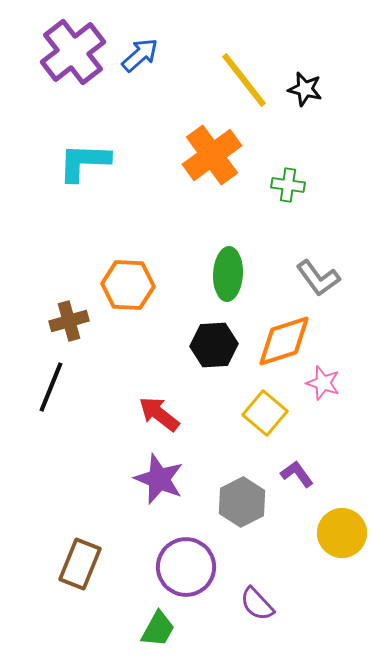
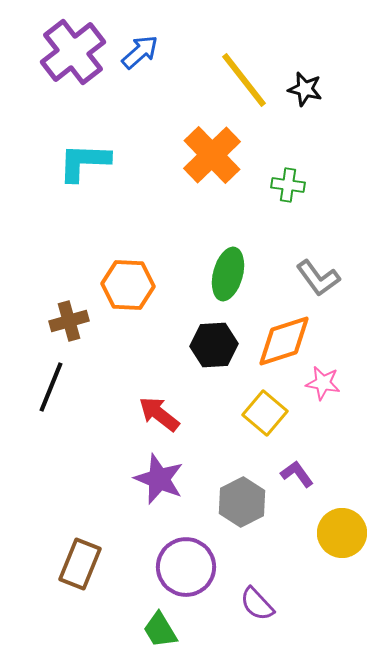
blue arrow: moved 3 px up
orange cross: rotated 8 degrees counterclockwise
green ellipse: rotated 12 degrees clockwise
pink star: rotated 8 degrees counterclockwise
green trapezoid: moved 2 px right, 1 px down; rotated 120 degrees clockwise
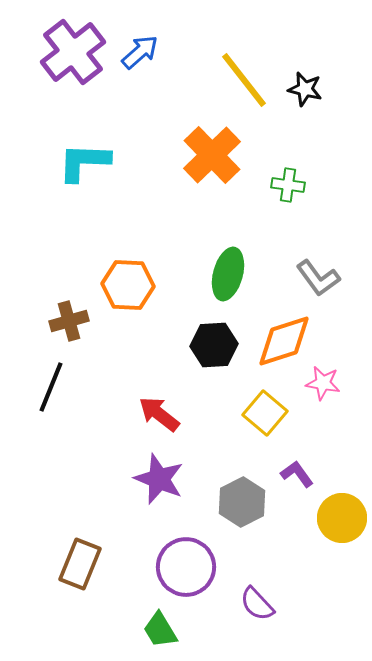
yellow circle: moved 15 px up
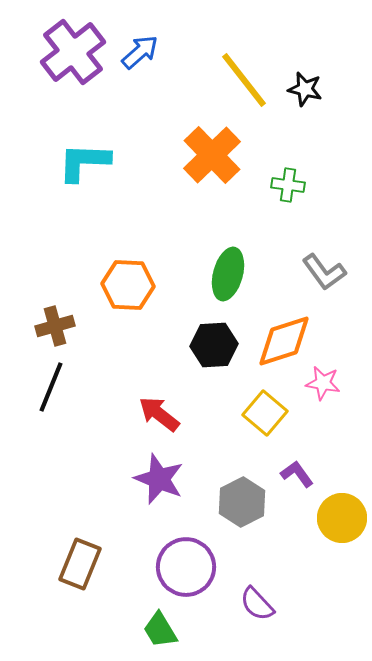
gray L-shape: moved 6 px right, 6 px up
brown cross: moved 14 px left, 5 px down
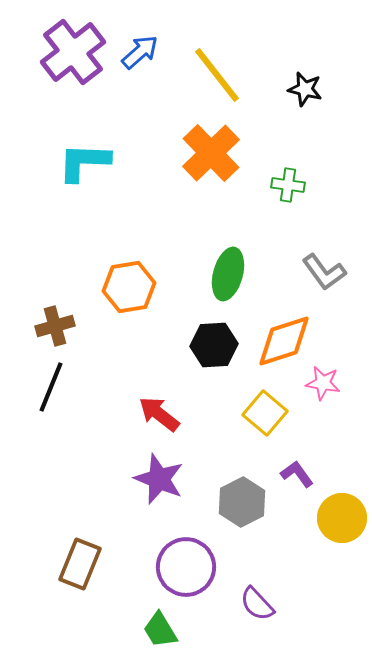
yellow line: moved 27 px left, 5 px up
orange cross: moved 1 px left, 2 px up
orange hexagon: moved 1 px right, 2 px down; rotated 12 degrees counterclockwise
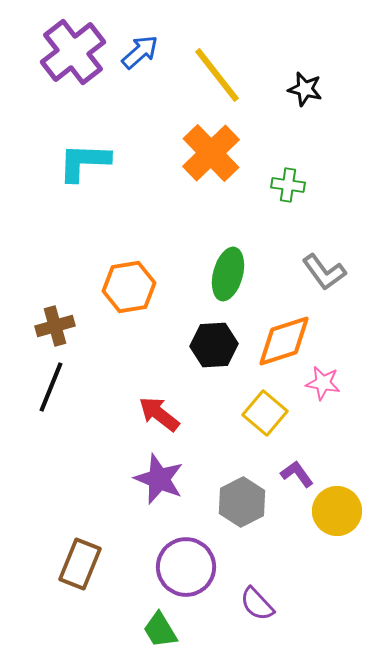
yellow circle: moved 5 px left, 7 px up
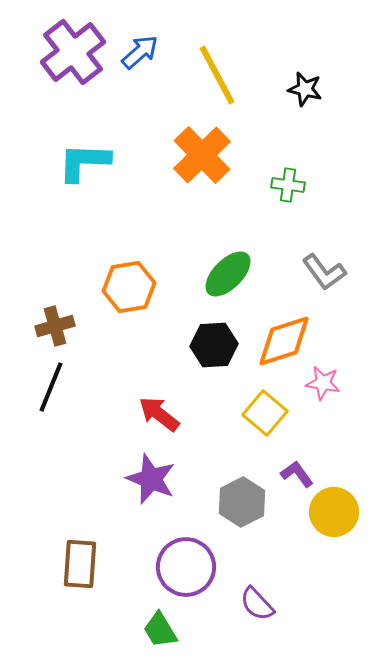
yellow line: rotated 10 degrees clockwise
orange cross: moved 9 px left, 2 px down
green ellipse: rotated 30 degrees clockwise
purple star: moved 8 px left
yellow circle: moved 3 px left, 1 px down
brown rectangle: rotated 18 degrees counterclockwise
